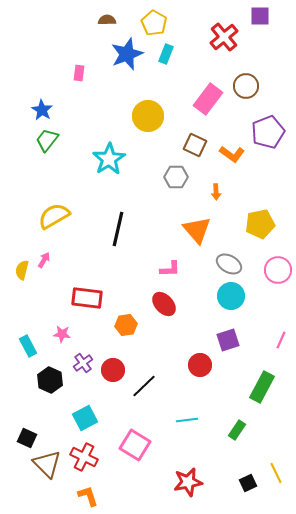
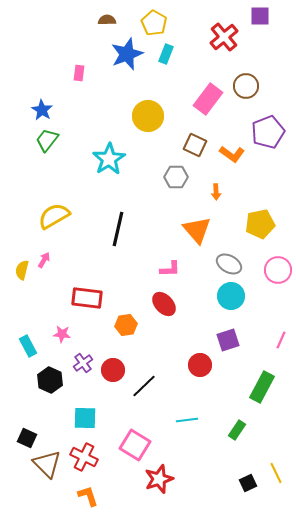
cyan square at (85, 418): rotated 30 degrees clockwise
red star at (188, 482): moved 29 px left, 3 px up; rotated 8 degrees counterclockwise
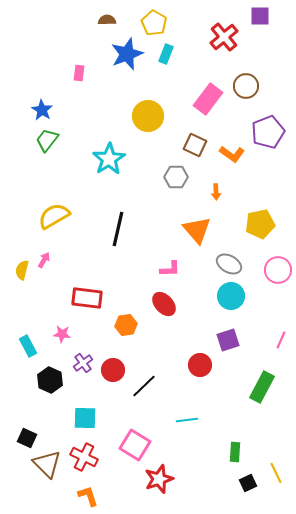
green rectangle at (237, 430): moved 2 px left, 22 px down; rotated 30 degrees counterclockwise
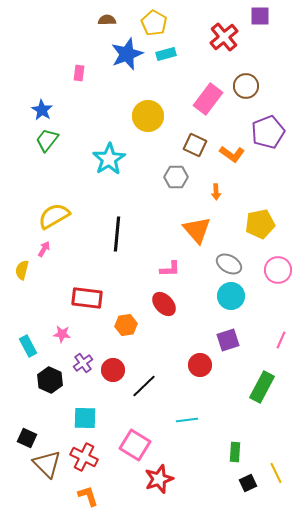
cyan rectangle at (166, 54): rotated 54 degrees clockwise
black line at (118, 229): moved 1 px left, 5 px down; rotated 8 degrees counterclockwise
pink arrow at (44, 260): moved 11 px up
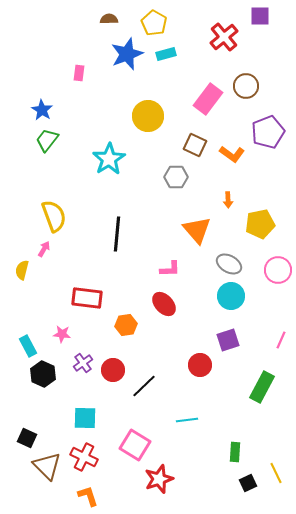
brown semicircle at (107, 20): moved 2 px right, 1 px up
orange arrow at (216, 192): moved 12 px right, 8 px down
yellow semicircle at (54, 216): rotated 100 degrees clockwise
black hexagon at (50, 380): moved 7 px left, 6 px up
brown triangle at (47, 464): moved 2 px down
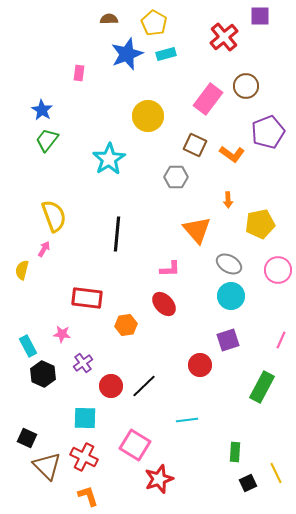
red circle at (113, 370): moved 2 px left, 16 px down
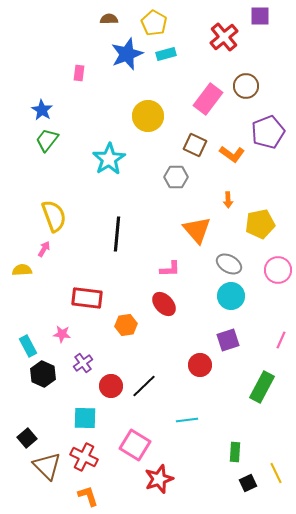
yellow semicircle at (22, 270): rotated 72 degrees clockwise
black square at (27, 438): rotated 24 degrees clockwise
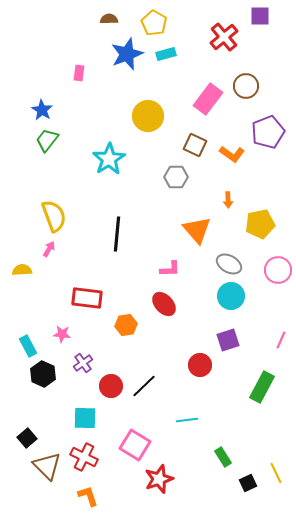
pink arrow at (44, 249): moved 5 px right
green rectangle at (235, 452): moved 12 px left, 5 px down; rotated 36 degrees counterclockwise
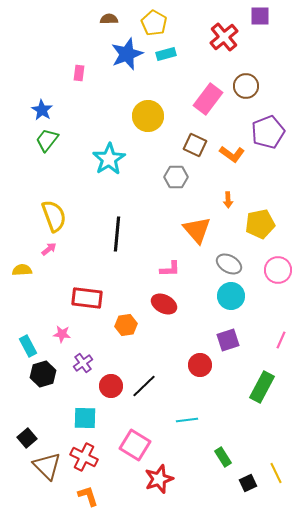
pink arrow at (49, 249): rotated 21 degrees clockwise
red ellipse at (164, 304): rotated 20 degrees counterclockwise
black hexagon at (43, 374): rotated 20 degrees clockwise
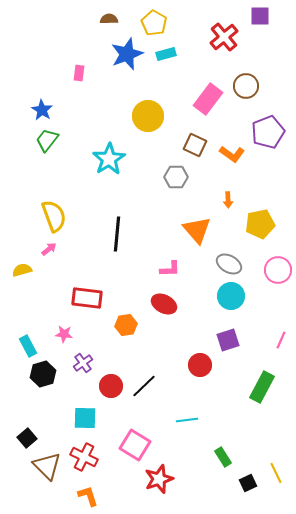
yellow semicircle at (22, 270): rotated 12 degrees counterclockwise
pink star at (62, 334): moved 2 px right
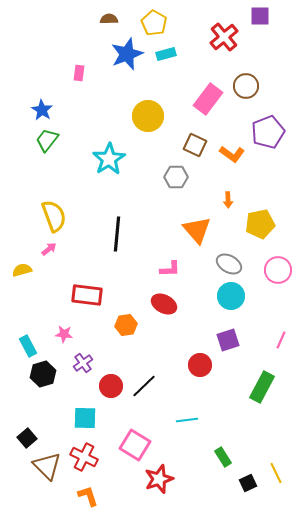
red rectangle at (87, 298): moved 3 px up
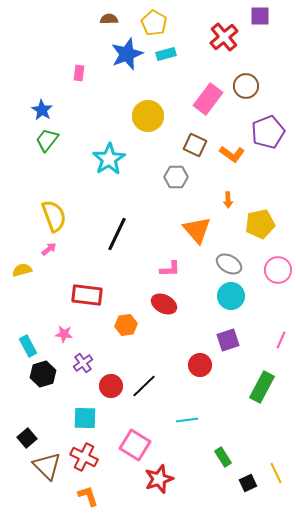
black line at (117, 234): rotated 20 degrees clockwise
